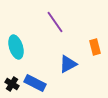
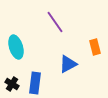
blue rectangle: rotated 70 degrees clockwise
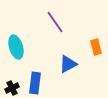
orange rectangle: moved 1 px right
black cross: moved 4 px down; rotated 32 degrees clockwise
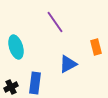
black cross: moved 1 px left, 1 px up
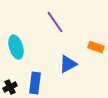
orange rectangle: rotated 56 degrees counterclockwise
black cross: moved 1 px left
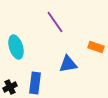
blue triangle: rotated 18 degrees clockwise
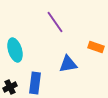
cyan ellipse: moved 1 px left, 3 px down
